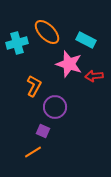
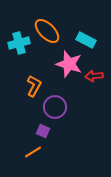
orange ellipse: moved 1 px up
cyan cross: moved 2 px right
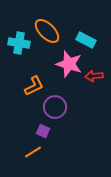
cyan cross: rotated 25 degrees clockwise
orange L-shape: rotated 35 degrees clockwise
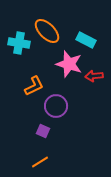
purple circle: moved 1 px right, 1 px up
orange line: moved 7 px right, 10 px down
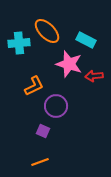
cyan cross: rotated 15 degrees counterclockwise
orange line: rotated 12 degrees clockwise
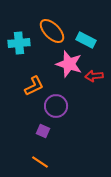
orange ellipse: moved 5 px right
orange line: rotated 54 degrees clockwise
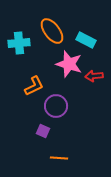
orange ellipse: rotated 8 degrees clockwise
orange line: moved 19 px right, 4 px up; rotated 30 degrees counterclockwise
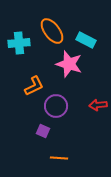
red arrow: moved 4 px right, 29 px down
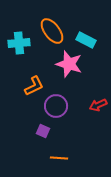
red arrow: rotated 18 degrees counterclockwise
